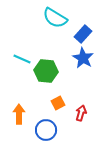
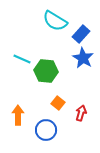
cyan semicircle: moved 3 px down
blue rectangle: moved 2 px left
orange square: rotated 24 degrees counterclockwise
orange arrow: moved 1 px left, 1 px down
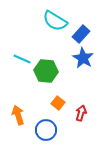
orange arrow: rotated 18 degrees counterclockwise
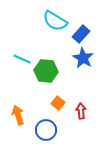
red arrow: moved 2 px up; rotated 21 degrees counterclockwise
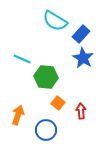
green hexagon: moved 6 px down
orange arrow: rotated 36 degrees clockwise
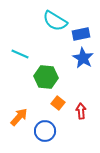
blue rectangle: rotated 36 degrees clockwise
cyan line: moved 2 px left, 5 px up
orange arrow: moved 1 px right, 2 px down; rotated 24 degrees clockwise
blue circle: moved 1 px left, 1 px down
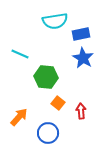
cyan semicircle: rotated 40 degrees counterclockwise
blue circle: moved 3 px right, 2 px down
